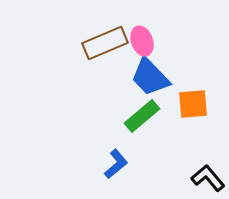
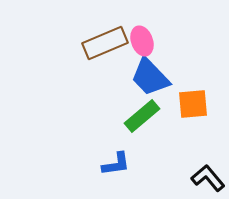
blue L-shape: rotated 32 degrees clockwise
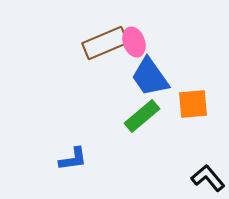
pink ellipse: moved 8 px left, 1 px down
blue trapezoid: rotated 9 degrees clockwise
blue L-shape: moved 43 px left, 5 px up
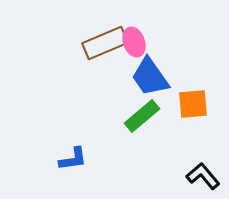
black L-shape: moved 5 px left, 2 px up
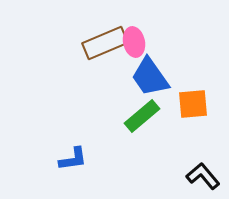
pink ellipse: rotated 8 degrees clockwise
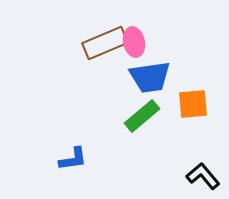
blue trapezoid: rotated 63 degrees counterclockwise
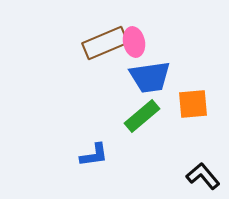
blue L-shape: moved 21 px right, 4 px up
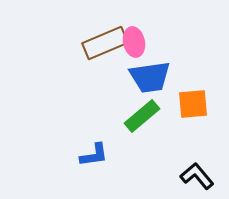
black L-shape: moved 6 px left
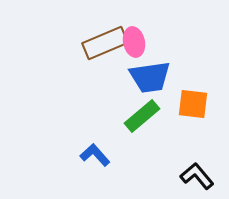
orange square: rotated 12 degrees clockwise
blue L-shape: moved 1 px right; rotated 124 degrees counterclockwise
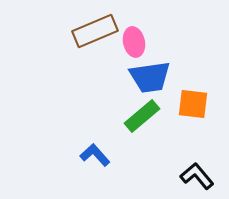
brown rectangle: moved 10 px left, 12 px up
